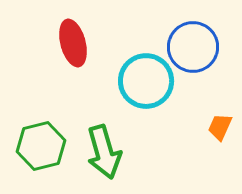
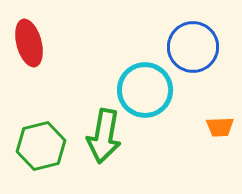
red ellipse: moved 44 px left
cyan circle: moved 1 px left, 9 px down
orange trapezoid: rotated 116 degrees counterclockwise
green arrow: moved 16 px up; rotated 26 degrees clockwise
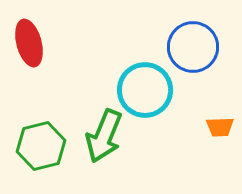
green arrow: rotated 12 degrees clockwise
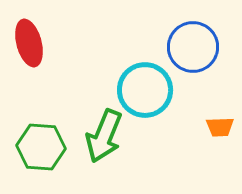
green hexagon: moved 1 px down; rotated 18 degrees clockwise
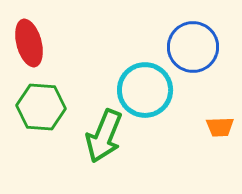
green hexagon: moved 40 px up
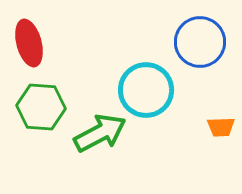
blue circle: moved 7 px right, 5 px up
cyan circle: moved 1 px right
orange trapezoid: moved 1 px right
green arrow: moved 4 px left, 3 px up; rotated 140 degrees counterclockwise
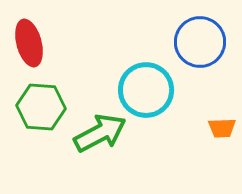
orange trapezoid: moved 1 px right, 1 px down
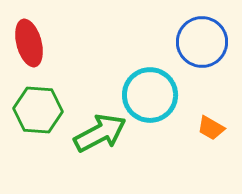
blue circle: moved 2 px right
cyan circle: moved 4 px right, 5 px down
green hexagon: moved 3 px left, 3 px down
orange trapezoid: moved 11 px left; rotated 32 degrees clockwise
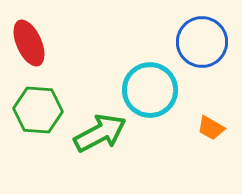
red ellipse: rotated 9 degrees counterclockwise
cyan circle: moved 5 px up
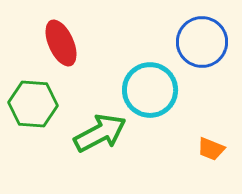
red ellipse: moved 32 px right
green hexagon: moved 5 px left, 6 px up
orange trapezoid: moved 21 px down; rotated 8 degrees counterclockwise
